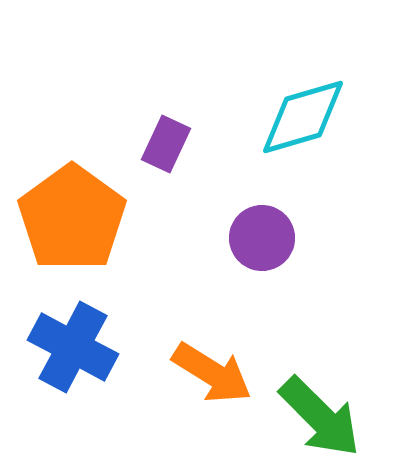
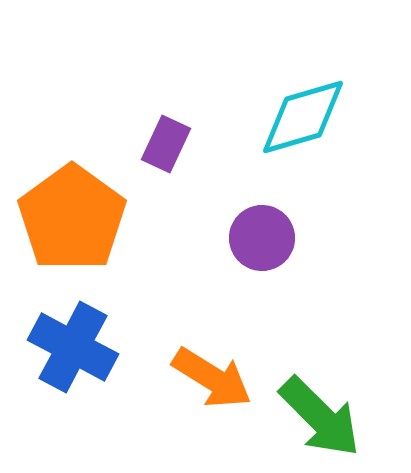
orange arrow: moved 5 px down
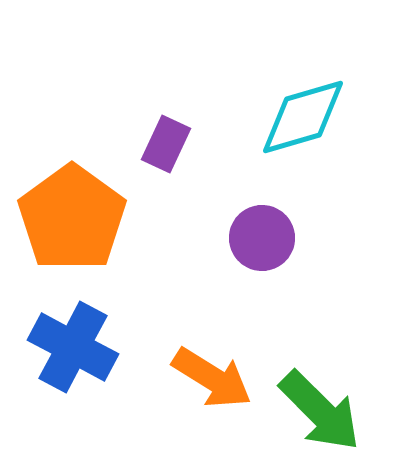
green arrow: moved 6 px up
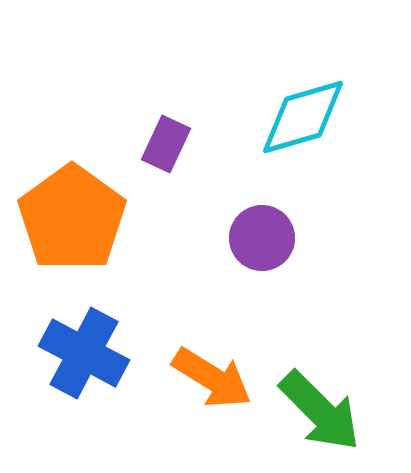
blue cross: moved 11 px right, 6 px down
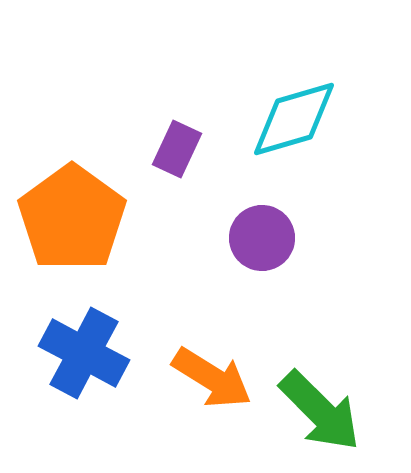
cyan diamond: moved 9 px left, 2 px down
purple rectangle: moved 11 px right, 5 px down
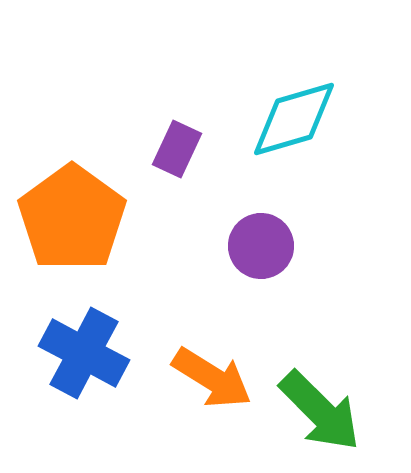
purple circle: moved 1 px left, 8 px down
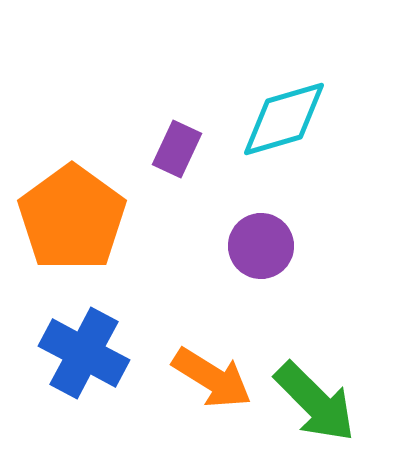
cyan diamond: moved 10 px left
green arrow: moved 5 px left, 9 px up
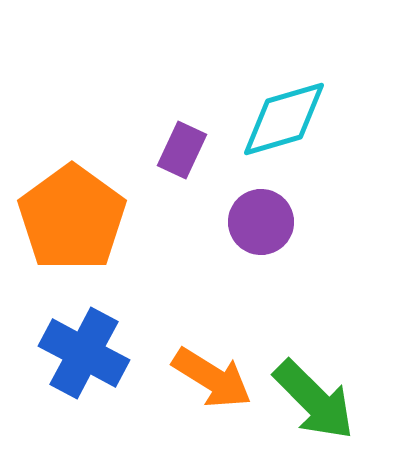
purple rectangle: moved 5 px right, 1 px down
purple circle: moved 24 px up
green arrow: moved 1 px left, 2 px up
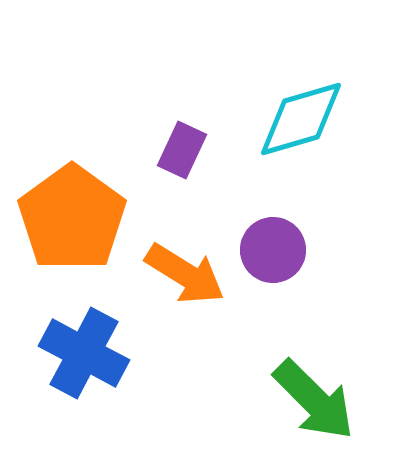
cyan diamond: moved 17 px right
purple circle: moved 12 px right, 28 px down
orange arrow: moved 27 px left, 104 px up
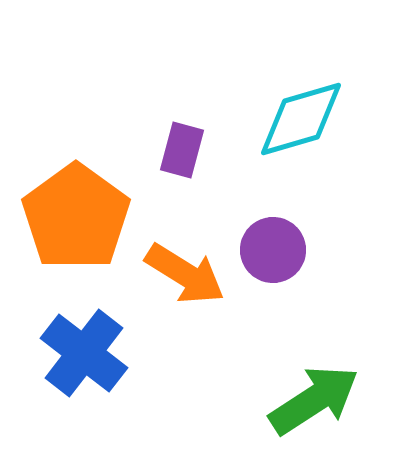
purple rectangle: rotated 10 degrees counterclockwise
orange pentagon: moved 4 px right, 1 px up
blue cross: rotated 10 degrees clockwise
green arrow: rotated 78 degrees counterclockwise
